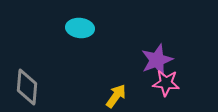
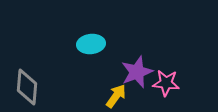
cyan ellipse: moved 11 px right, 16 px down; rotated 12 degrees counterclockwise
purple star: moved 20 px left, 12 px down
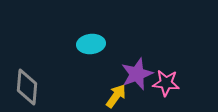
purple star: moved 2 px down
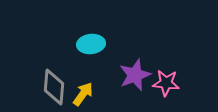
purple star: moved 2 px left, 1 px down
gray diamond: moved 27 px right
yellow arrow: moved 33 px left, 2 px up
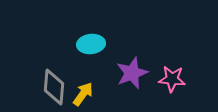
purple star: moved 3 px left, 2 px up
pink star: moved 6 px right, 4 px up
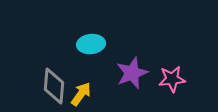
pink star: rotated 12 degrees counterclockwise
gray diamond: moved 1 px up
yellow arrow: moved 2 px left
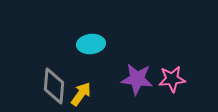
purple star: moved 5 px right, 6 px down; rotated 28 degrees clockwise
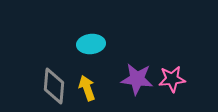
yellow arrow: moved 6 px right, 6 px up; rotated 55 degrees counterclockwise
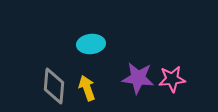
purple star: moved 1 px right, 1 px up
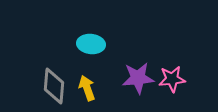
cyan ellipse: rotated 12 degrees clockwise
purple star: rotated 12 degrees counterclockwise
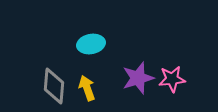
cyan ellipse: rotated 16 degrees counterclockwise
purple star: rotated 12 degrees counterclockwise
